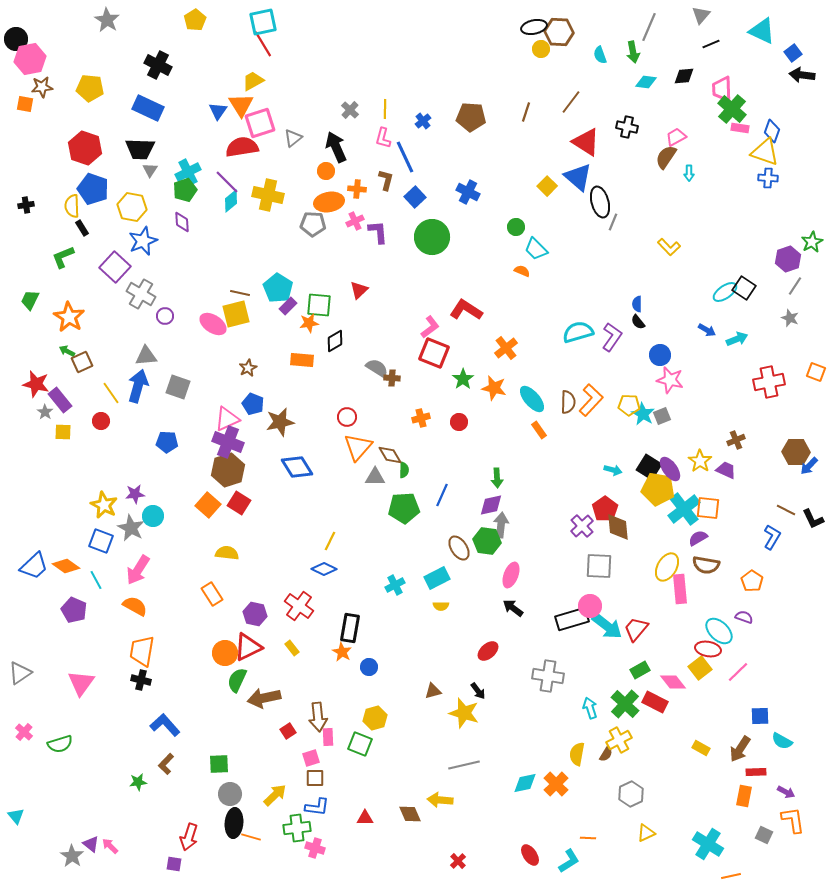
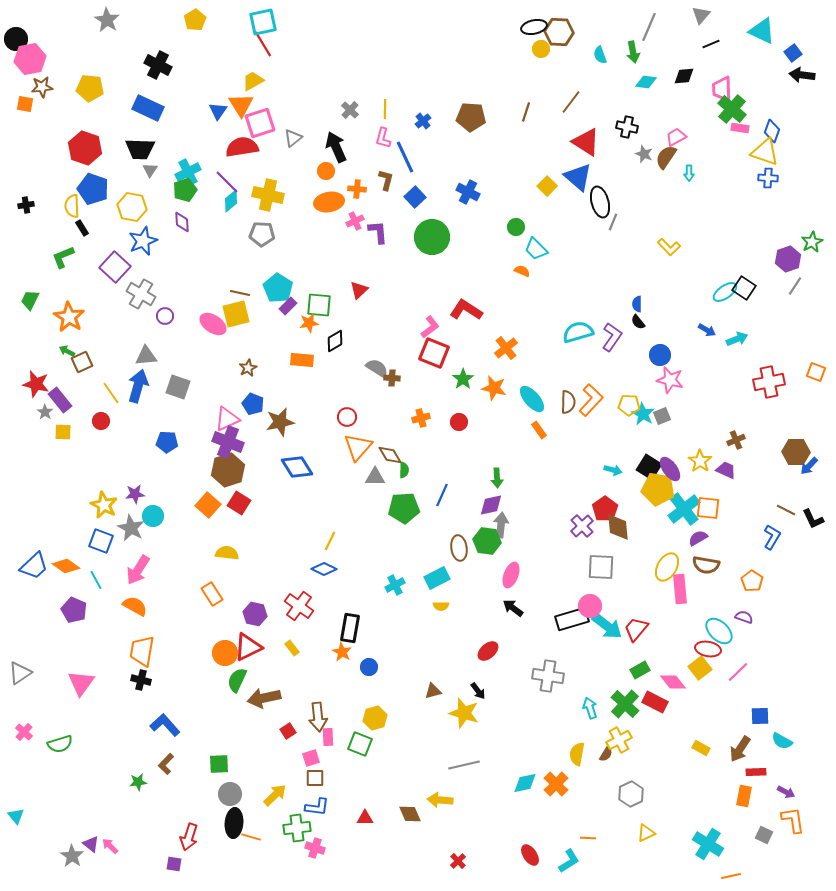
gray pentagon at (313, 224): moved 51 px left, 10 px down
gray star at (790, 318): moved 146 px left, 164 px up
brown ellipse at (459, 548): rotated 25 degrees clockwise
gray square at (599, 566): moved 2 px right, 1 px down
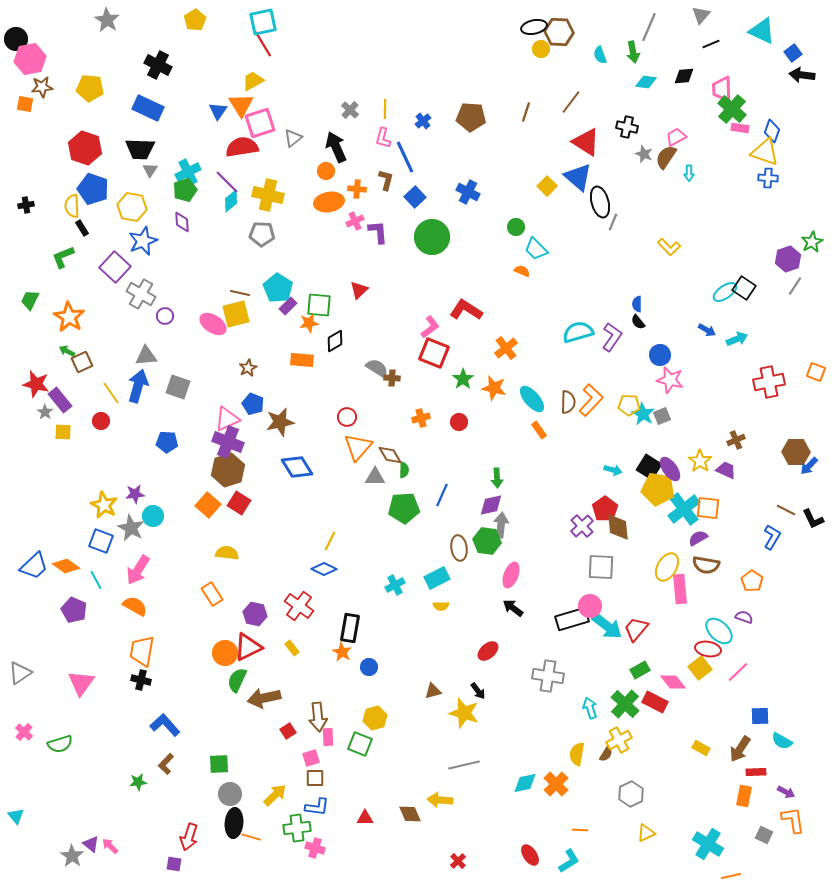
orange line at (588, 838): moved 8 px left, 8 px up
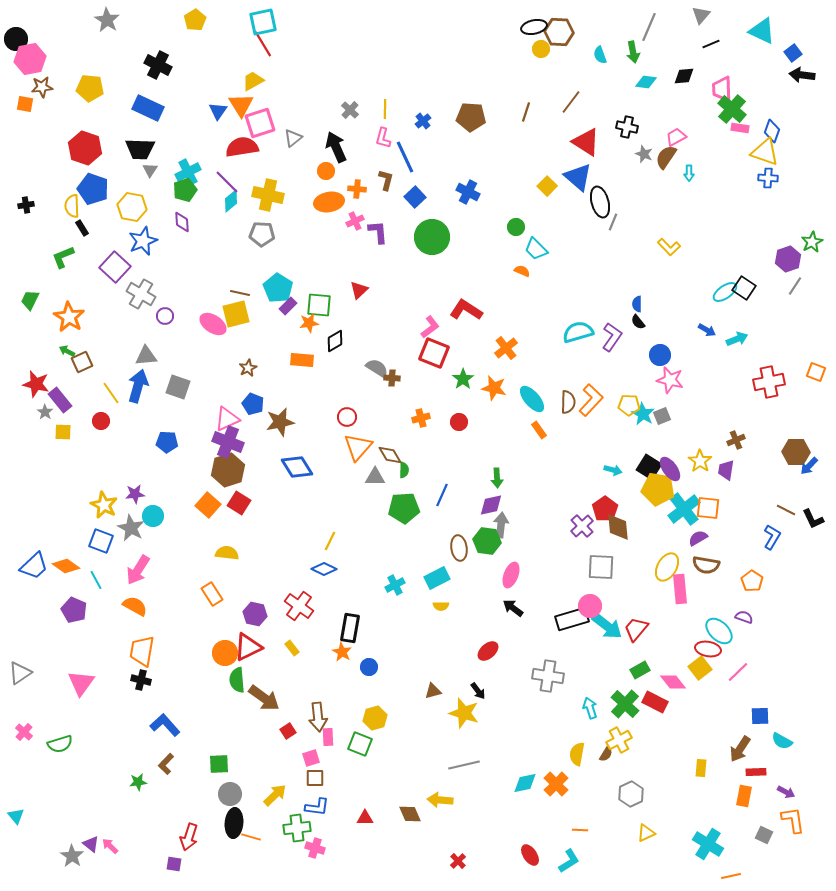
purple trapezoid at (726, 470): rotated 105 degrees counterclockwise
green semicircle at (237, 680): rotated 30 degrees counterclockwise
brown arrow at (264, 698): rotated 132 degrees counterclockwise
yellow rectangle at (701, 748): moved 20 px down; rotated 66 degrees clockwise
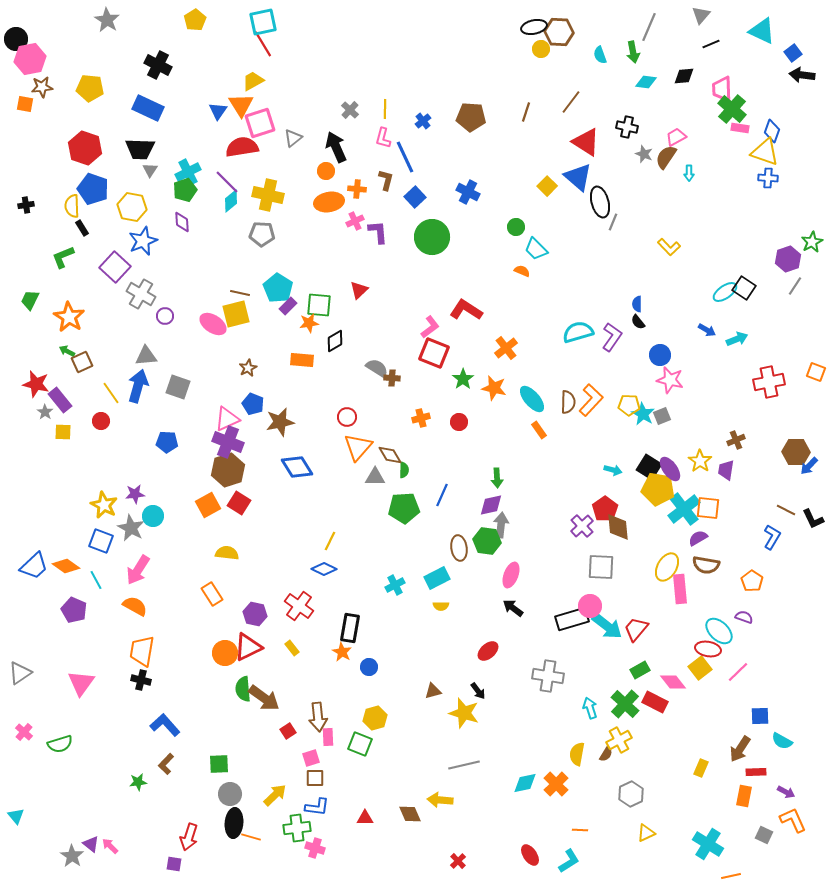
orange square at (208, 505): rotated 20 degrees clockwise
green semicircle at (237, 680): moved 6 px right, 9 px down
yellow rectangle at (701, 768): rotated 18 degrees clockwise
orange L-shape at (793, 820): rotated 16 degrees counterclockwise
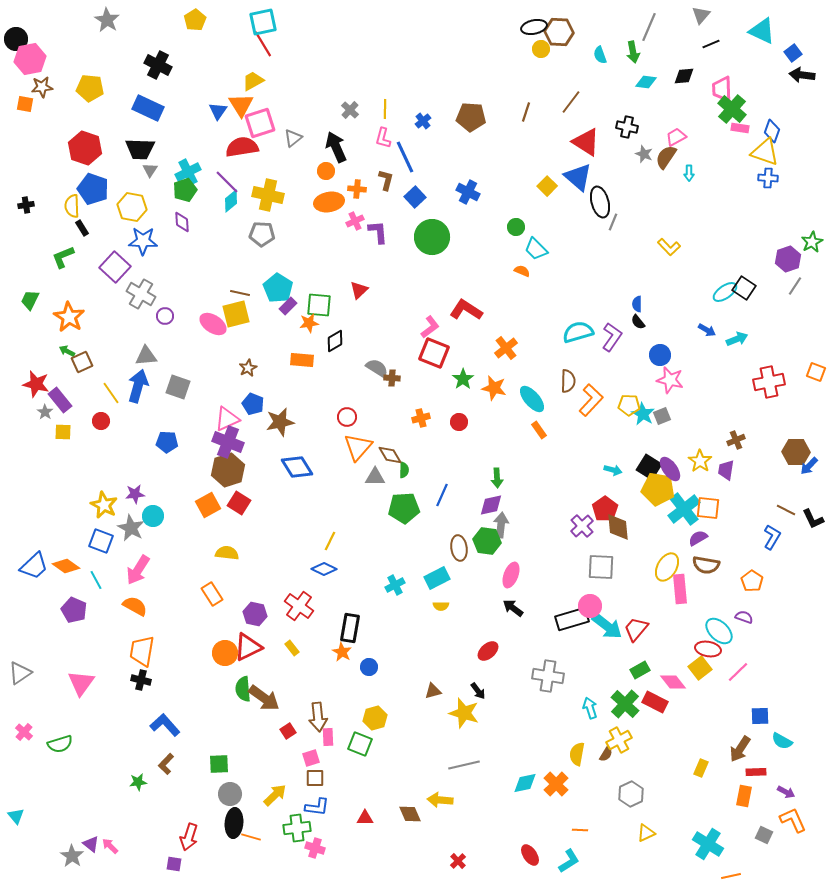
blue star at (143, 241): rotated 24 degrees clockwise
brown semicircle at (568, 402): moved 21 px up
